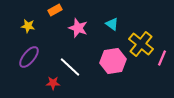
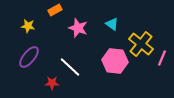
pink hexagon: moved 2 px right; rotated 15 degrees clockwise
red star: moved 1 px left
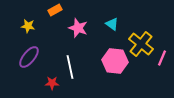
white line: rotated 35 degrees clockwise
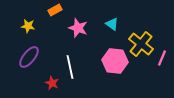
red star: rotated 24 degrees clockwise
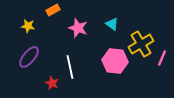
orange rectangle: moved 2 px left
yellow cross: rotated 20 degrees clockwise
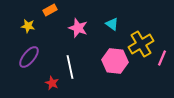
orange rectangle: moved 3 px left
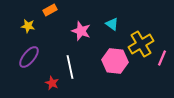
pink star: moved 3 px right, 3 px down
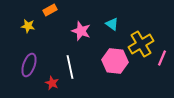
purple ellipse: moved 8 px down; rotated 20 degrees counterclockwise
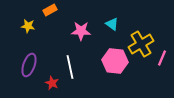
pink star: rotated 18 degrees counterclockwise
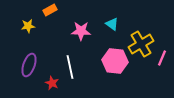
yellow star: rotated 16 degrees counterclockwise
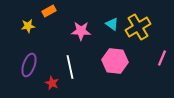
orange rectangle: moved 1 px left, 1 px down
yellow cross: moved 3 px left, 17 px up
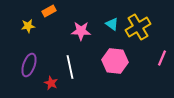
red star: moved 1 px left
